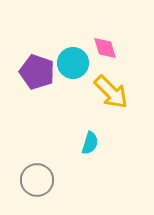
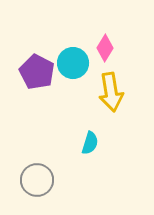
pink diamond: rotated 48 degrees clockwise
purple pentagon: rotated 8 degrees clockwise
yellow arrow: rotated 36 degrees clockwise
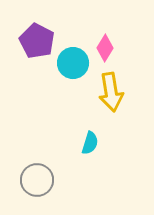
purple pentagon: moved 31 px up
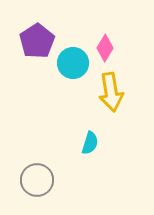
purple pentagon: rotated 12 degrees clockwise
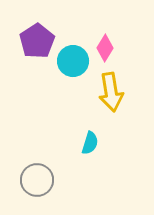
cyan circle: moved 2 px up
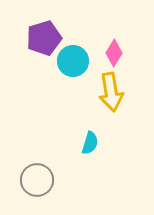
purple pentagon: moved 7 px right, 3 px up; rotated 16 degrees clockwise
pink diamond: moved 9 px right, 5 px down
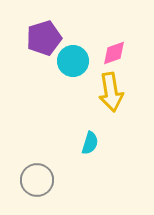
pink diamond: rotated 40 degrees clockwise
